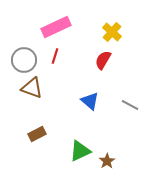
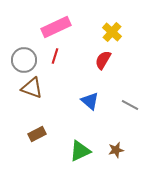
brown star: moved 9 px right, 11 px up; rotated 21 degrees clockwise
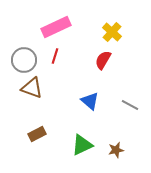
green triangle: moved 2 px right, 6 px up
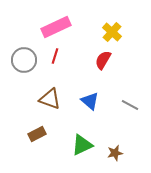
brown triangle: moved 18 px right, 11 px down
brown star: moved 1 px left, 3 px down
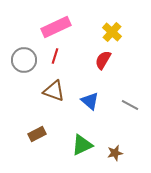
brown triangle: moved 4 px right, 8 px up
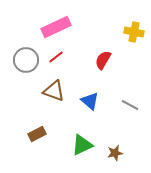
yellow cross: moved 22 px right; rotated 30 degrees counterclockwise
red line: moved 1 px right, 1 px down; rotated 35 degrees clockwise
gray circle: moved 2 px right
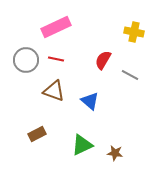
red line: moved 2 px down; rotated 49 degrees clockwise
gray line: moved 30 px up
brown star: rotated 21 degrees clockwise
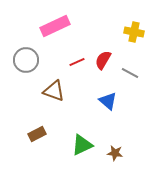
pink rectangle: moved 1 px left, 1 px up
red line: moved 21 px right, 3 px down; rotated 35 degrees counterclockwise
gray line: moved 2 px up
blue triangle: moved 18 px right
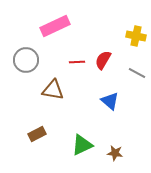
yellow cross: moved 2 px right, 4 px down
red line: rotated 21 degrees clockwise
gray line: moved 7 px right
brown triangle: moved 1 px left, 1 px up; rotated 10 degrees counterclockwise
blue triangle: moved 2 px right
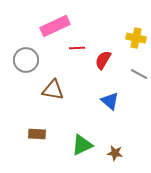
yellow cross: moved 2 px down
red line: moved 14 px up
gray line: moved 2 px right, 1 px down
brown rectangle: rotated 30 degrees clockwise
